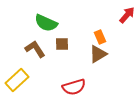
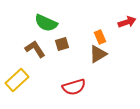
red arrow: moved 7 px down; rotated 30 degrees clockwise
brown square: rotated 16 degrees counterclockwise
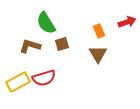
green semicircle: rotated 35 degrees clockwise
orange rectangle: moved 1 px left, 6 px up
brown L-shape: moved 5 px left, 3 px up; rotated 40 degrees counterclockwise
brown triangle: rotated 30 degrees counterclockwise
yellow rectangle: moved 1 px right, 2 px down; rotated 15 degrees clockwise
red semicircle: moved 30 px left, 9 px up
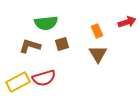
green semicircle: rotated 65 degrees counterclockwise
orange rectangle: moved 2 px left
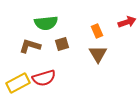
yellow rectangle: moved 1 px down
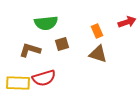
brown L-shape: moved 4 px down
brown triangle: rotated 42 degrees counterclockwise
yellow rectangle: rotated 30 degrees clockwise
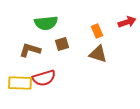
yellow rectangle: moved 2 px right
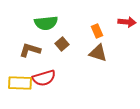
red arrow: rotated 24 degrees clockwise
brown square: rotated 24 degrees counterclockwise
brown triangle: moved 1 px up
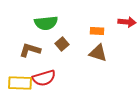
orange rectangle: rotated 64 degrees counterclockwise
